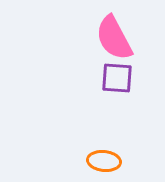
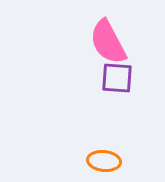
pink semicircle: moved 6 px left, 4 px down
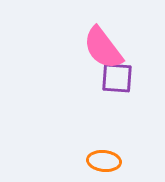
pink semicircle: moved 5 px left, 6 px down; rotated 9 degrees counterclockwise
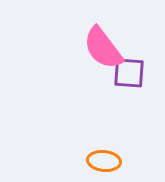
purple square: moved 12 px right, 5 px up
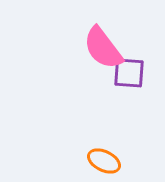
orange ellipse: rotated 20 degrees clockwise
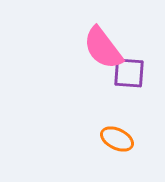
orange ellipse: moved 13 px right, 22 px up
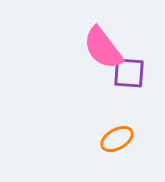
orange ellipse: rotated 56 degrees counterclockwise
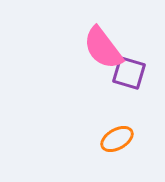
purple square: rotated 12 degrees clockwise
